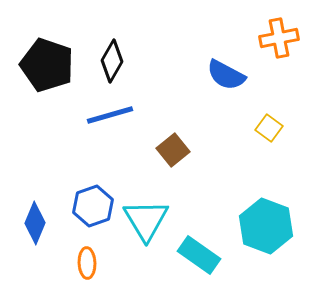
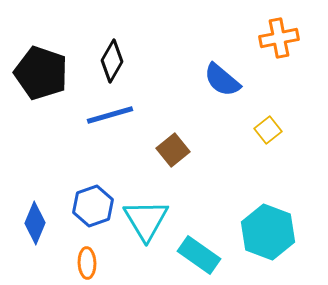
black pentagon: moved 6 px left, 8 px down
blue semicircle: moved 4 px left, 5 px down; rotated 12 degrees clockwise
yellow square: moved 1 px left, 2 px down; rotated 16 degrees clockwise
cyan hexagon: moved 2 px right, 6 px down
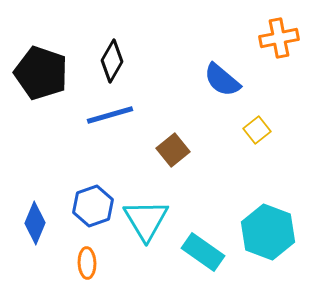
yellow square: moved 11 px left
cyan rectangle: moved 4 px right, 3 px up
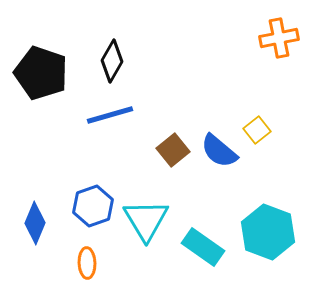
blue semicircle: moved 3 px left, 71 px down
cyan rectangle: moved 5 px up
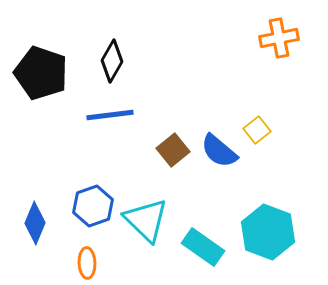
blue line: rotated 9 degrees clockwise
cyan triangle: rotated 15 degrees counterclockwise
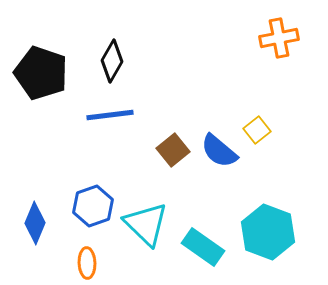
cyan triangle: moved 4 px down
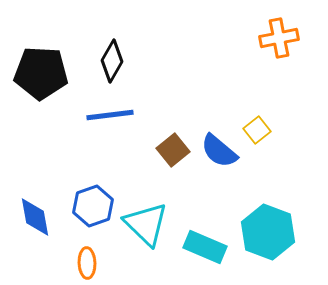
black pentagon: rotated 16 degrees counterclockwise
blue diamond: moved 6 px up; rotated 33 degrees counterclockwise
cyan rectangle: moved 2 px right; rotated 12 degrees counterclockwise
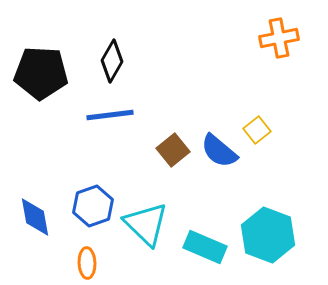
cyan hexagon: moved 3 px down
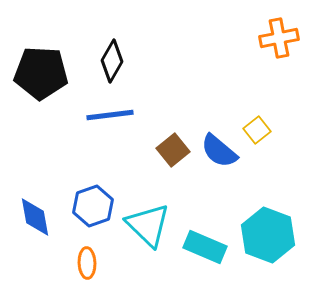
cyan triangle: moved 2 px right, 1 px down
